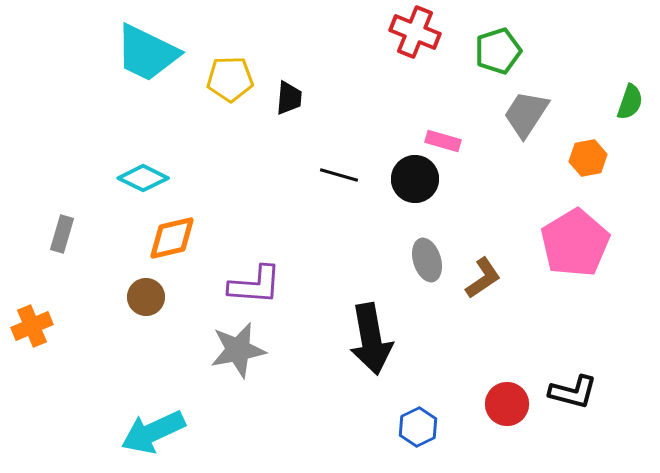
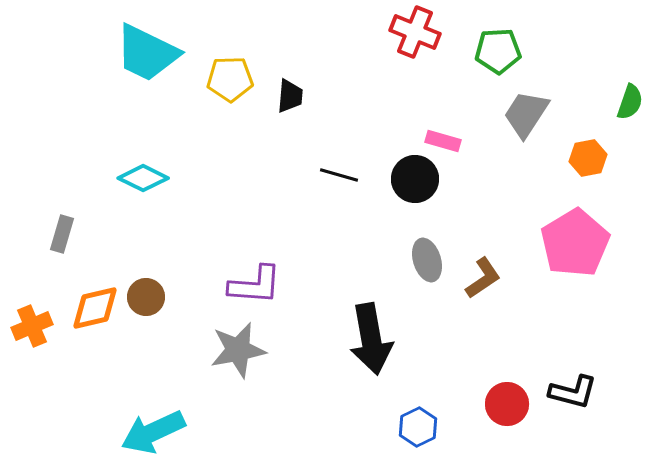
green pentagon: rotated 15 degrees clockwise
black trapezoid: moved 1 px right, 2 px up
orange diamond: moved 77 px left, 70 px down
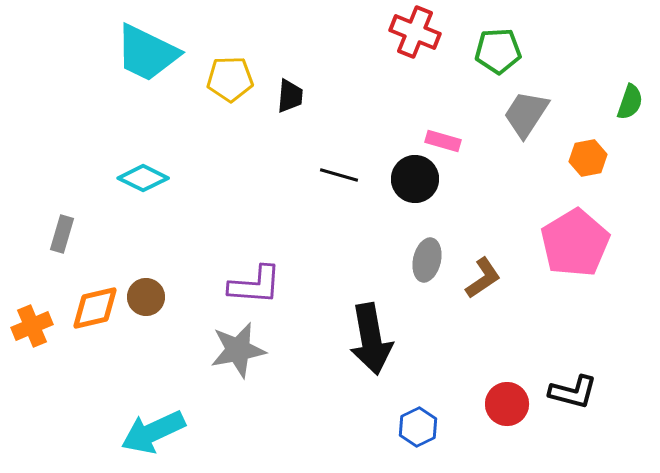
gray ellipse: rotated 30 degrees clockwise
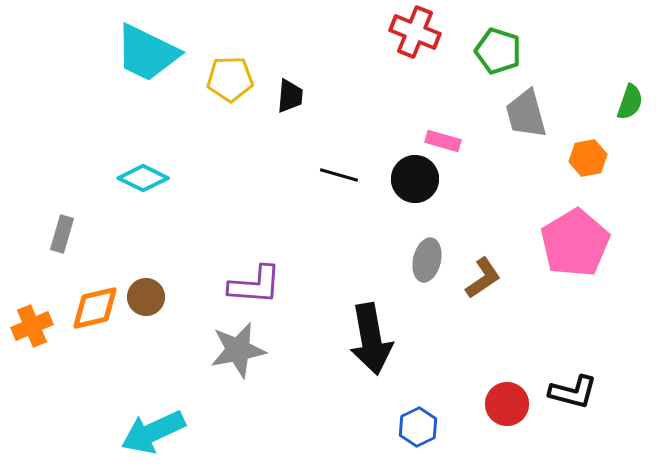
green pentagon: rotated 21 degrees clockwise
gray trapezoid: rotated 48 degrees counterclockwise
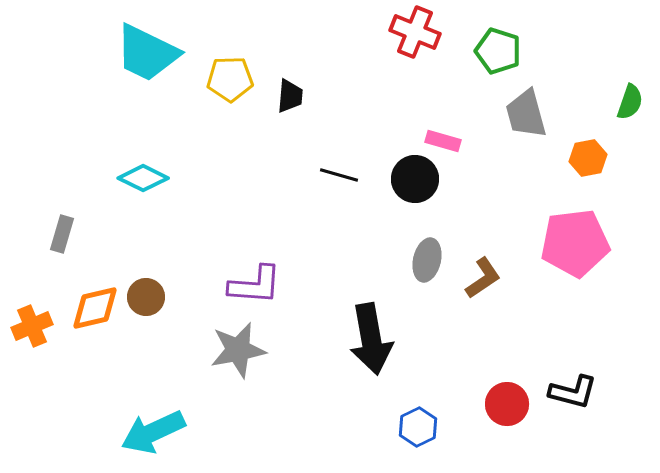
pink pentagon: rotated 24 degrees clockwise
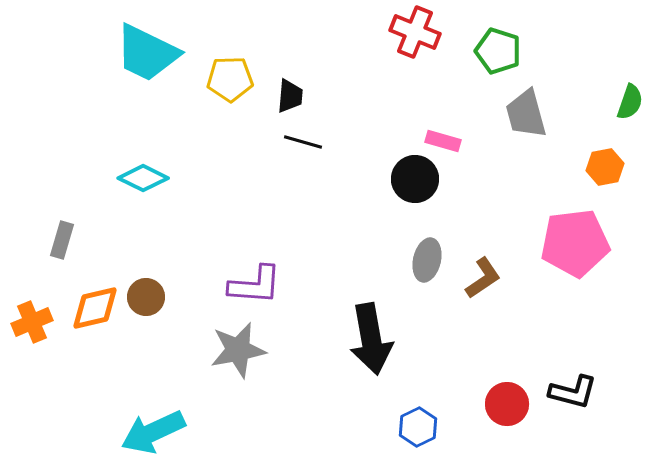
orange hexagon: moved 17 px right, 9 px down
black line: moved 36 px left, 33 px up
gray rectangle: moved 6 px down
orange cross: moved 4 px up
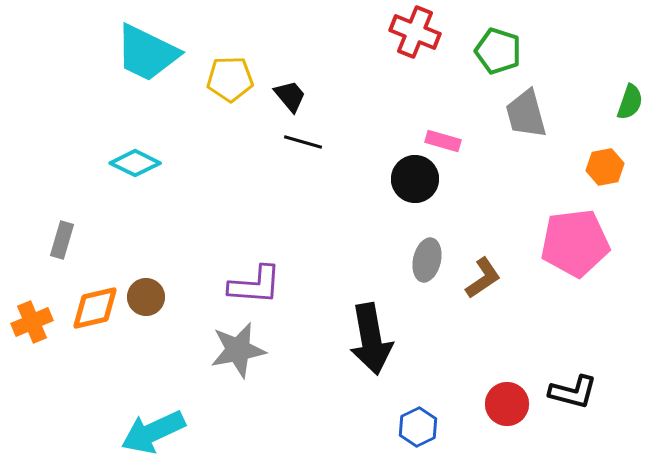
black trapezoid: rotated 45 degrees counterclockwise
cyan diamond: moved 8 px left, 15 px up
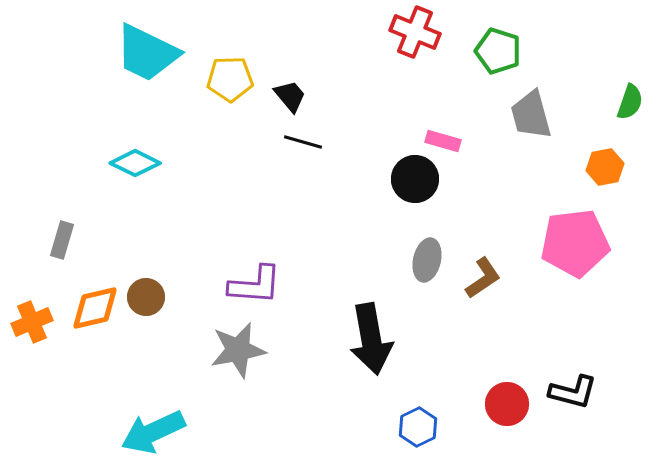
gray trapezoid: moved 5 px right, 1 px down
